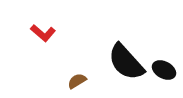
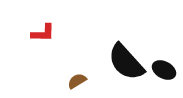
red L-shape: rotated 40 degrees counterclockwise
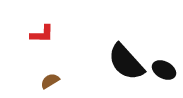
red L-shape: moved 1 px left, 1 px down
brown semicircle: moved 27 px left
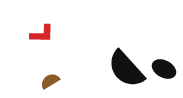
black semicircle: moved 7 px down
black ellipse: moved 1 px up
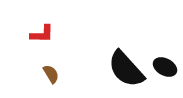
black ellipse: moved 1 px right, 2 px up
brown semicircle: moved 1 px right, 7 px up; rotated 90 degrees clockwise
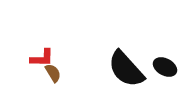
red L-shape: moved 24 px down
brown semicircle: moved 2 px right, 1 px up
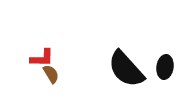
black ellipse: rotated 70 degrees clockwise
brown semicircle: moved 2 px left, 1 px down
